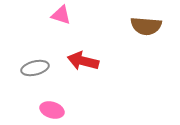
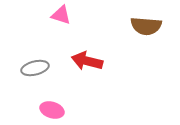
red arrow: moved 4 px right
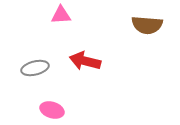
pink triangle: rotated 20 degrees counterclockwise
brown semicircle: moved 1 px right, 1 px up
red arrow: moved 2 px left
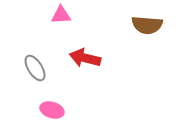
red arrow: moved 3 px up
gray ellipse: rotated 72 degrees clockwise
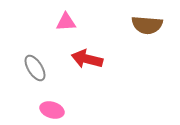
pink triangle: moved 5 px right, 7 px down
red arrow: moved 2 px right, 1 px down
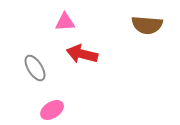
pink triangle: moved 1 px left
red arrow: moved 5 px left, 5 px up
pink ellipse: rotated 50 degrees counterclockwise
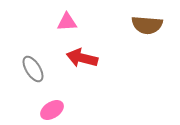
pink triangle: moved 2 px right
red arrow: moved 4 px down
gray ellipse: moved 2 px left, 1 px down
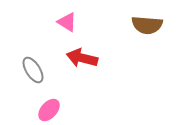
pink triangle: rotated 35 degrees clockwise
gray ellipse: moved 1 px down
pink ellipse: moved 3 px left; rotated 15 degrees counterclockwise
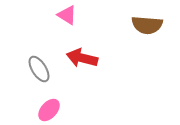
pink triangle: moved 7 px up
gray ellipse: moved 6 px right, 1 px up
